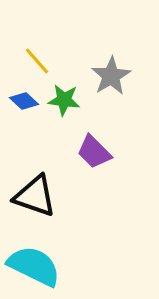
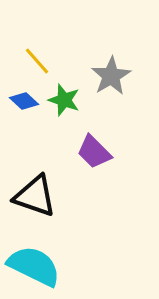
green star: rotated 12 degrees clockwise
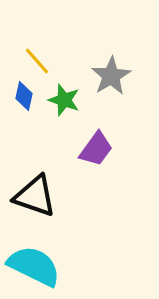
blue diamond: moved 5 px up; rotated 60 degrees clockwise
purple trapezoid: moved 2 px right, 3 px up; rotated 99 degrees counterclockwise
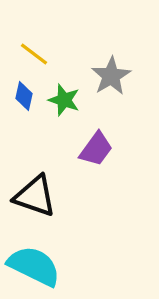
yellow line: moved 3 px left, 7 px up; rotated 12 degrees counterclockwise
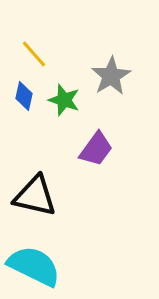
yellow line: rotated 12 degrees clockwise
black triangle: rotated 6 degrees counterclockwise
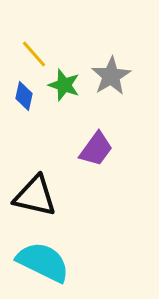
green star: moved 15 px up
cyan semicircle: moved 9 px right, 4 px up
